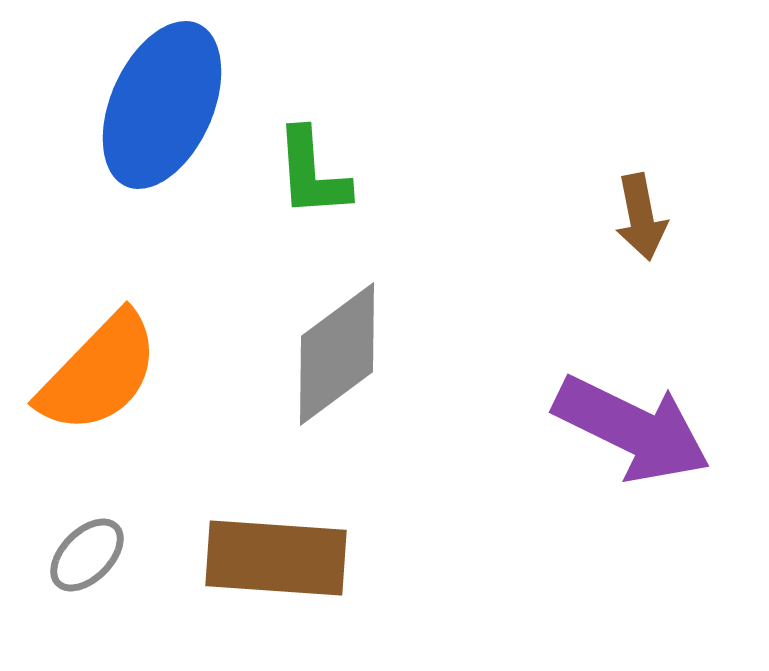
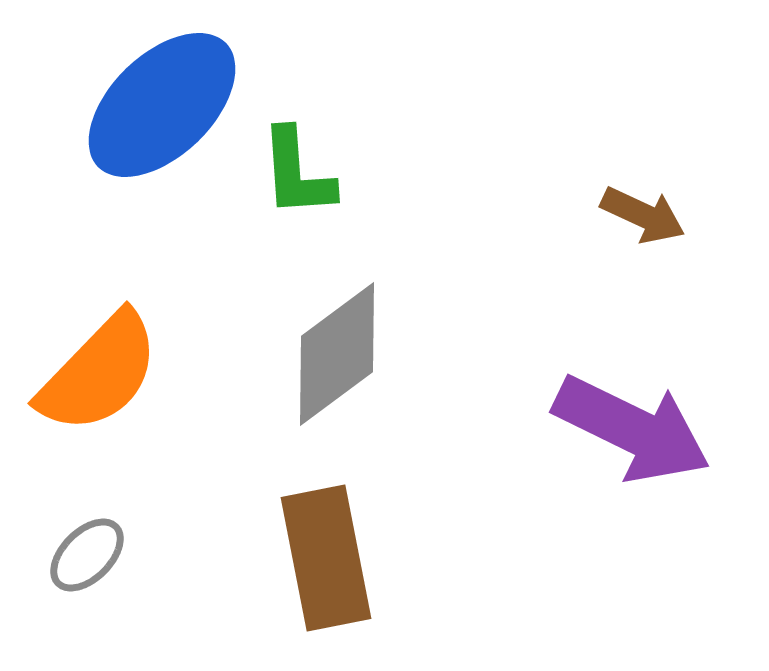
blue ellipse: rotated 22 degrees clockwise
green L-shape: moved 15 px left
brown arrow: moved 2 px right, 2 px up; rotated 54 degrees counterclockwise
brown rectangle: moved 50 px right; rotated 75 degrees clockwise
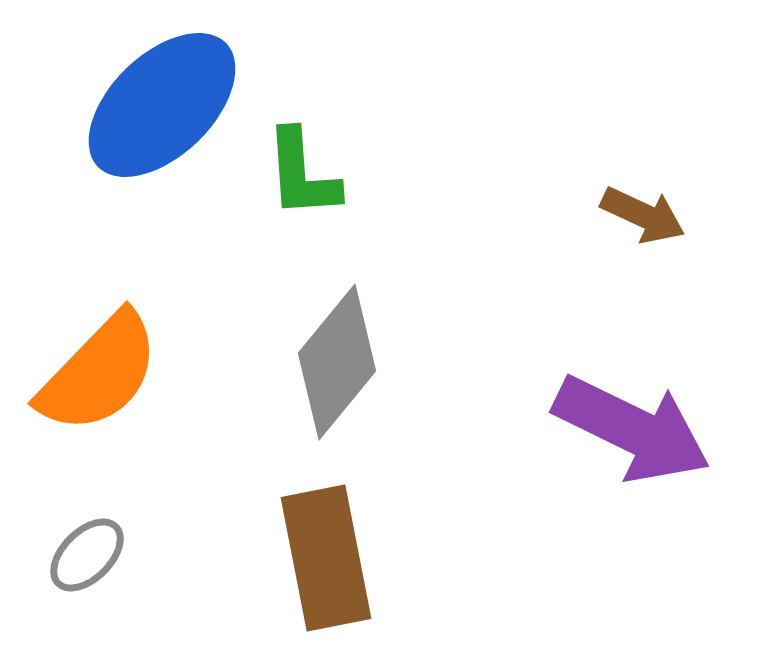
green L-shape: moved 5 px right, 1 px down
gray diamond: moved 8 px down; rotated 14 degrees counterclockwise
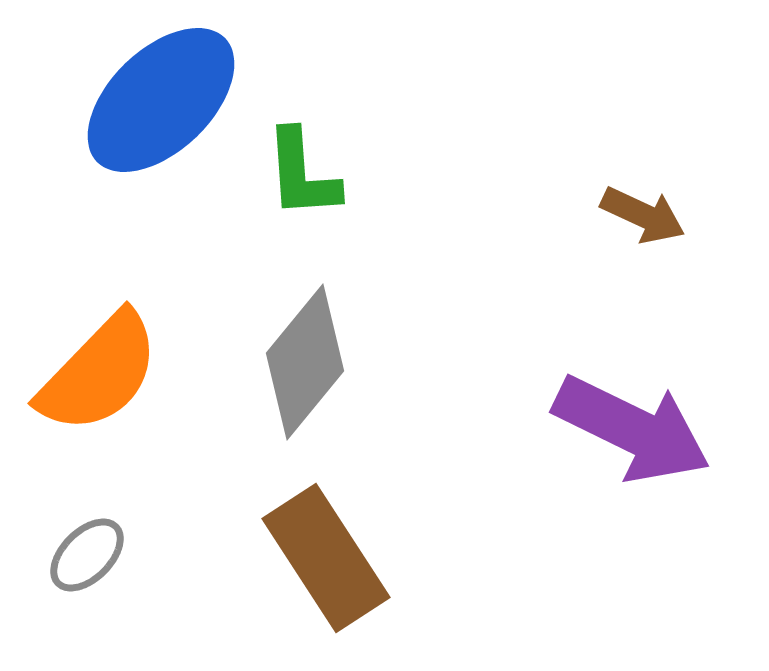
blue ellipse: moved 1 px left, 5 px up
gray diamond: moved 32 px left
brown rectangle: rotated 22 degrees counterclockwise
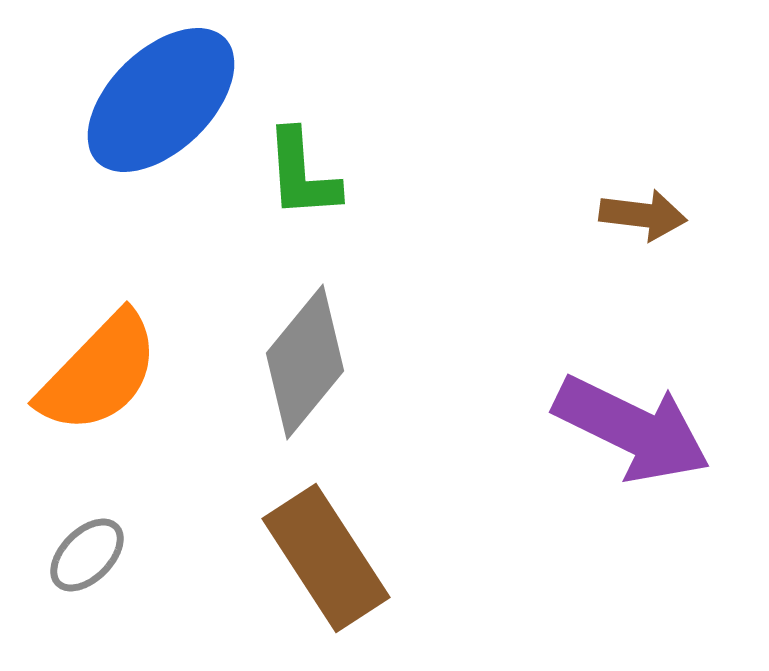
brown arrow: rotated 18 degrees counterclockwise
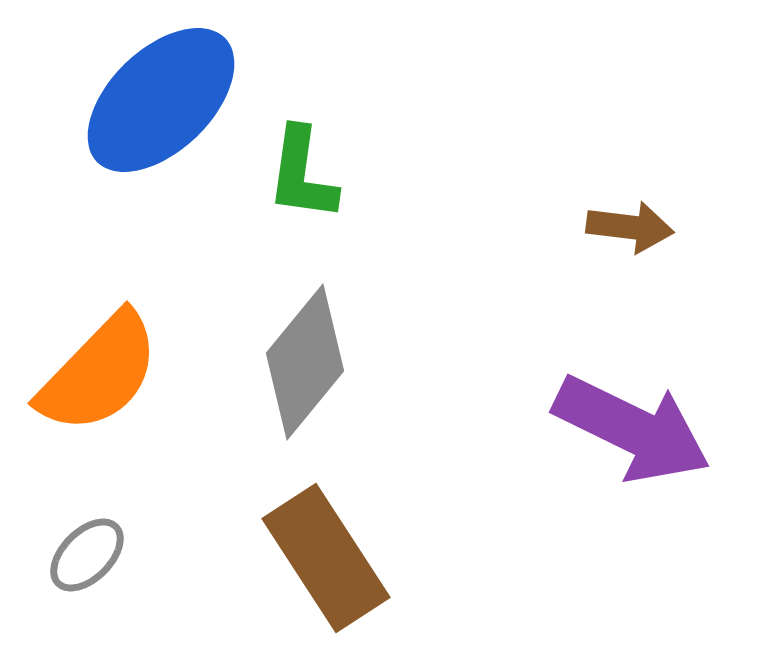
green L-shape: rotated 12 degrees clockwise
brown arrow: moved 13 px left, 12 px down
